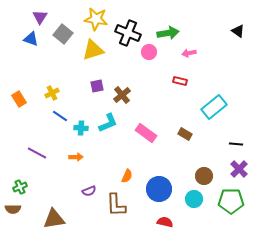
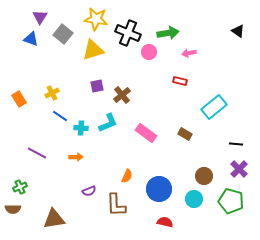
green pentagon: rotated 15 degrees clockwise
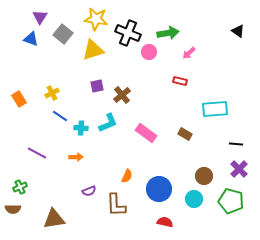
pink arrow: rotated 32 degrees counterclockwise
cyan rectangle: moved 1 px right, 2 px down; rotated 35 degrees clockwise
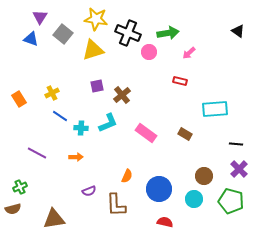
brown semicircle: rotated 14 degrees counterclockwise
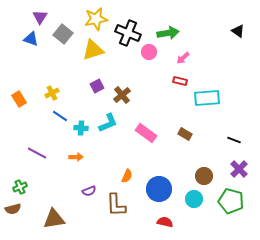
yellow star: rotated 20 degrees counterclockwise
pink arrow: moved 6 px left, 5 px down
purple square: rotated 16 degrees counterclockwise
cyan rectangle: moved 8 px left, 11 px up
black line: moved 2 px left, 4 px up; rotated 16 degrees clockwise
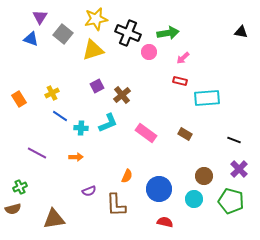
black triangle: moved 3 px right, 1 px down; rotated 24 degrees counterclockwise
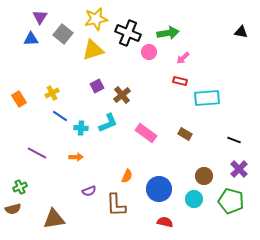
blue triangle: rotated 21 degrees counterclockwise
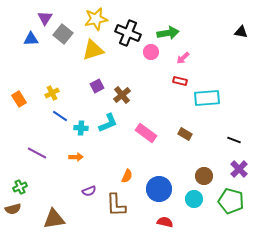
purple triangle: moved 5 px right, 1 px down
pink circle: moved 2 px right
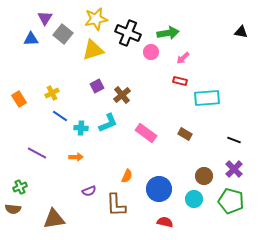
purple cross: moved 5 px left
brown semicircle: rotated 21 degrees clockwise
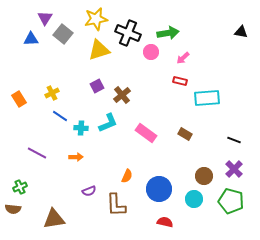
yellow triangle: moved 6 px right
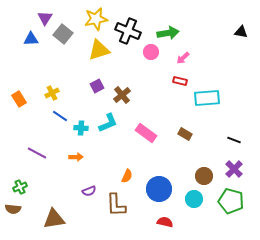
black cross: moved 2 px up
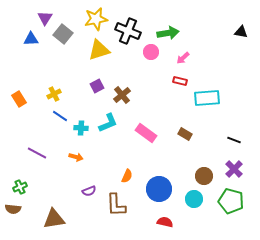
yellow cross: moved 2 px right, 1 px down
orange arrow: rotated 16 degrees clockwise
